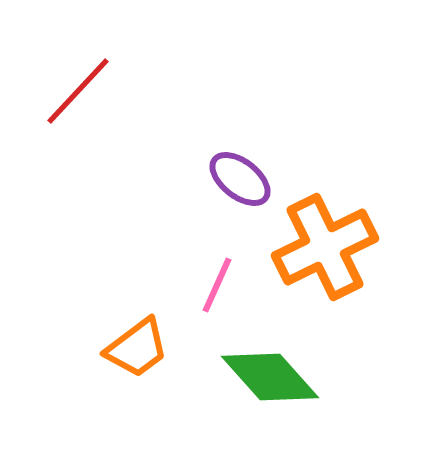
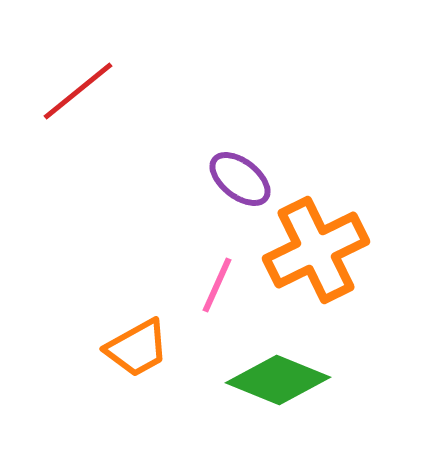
red line: rotated 8 degrees clockwise
orange cross: moved 9 px left, 3 px down
orange trapezoid: rotated 8 degrees clockwise
green diamond: moved 8 px right, 3 px down; rotated 26 degrees counterclockwise
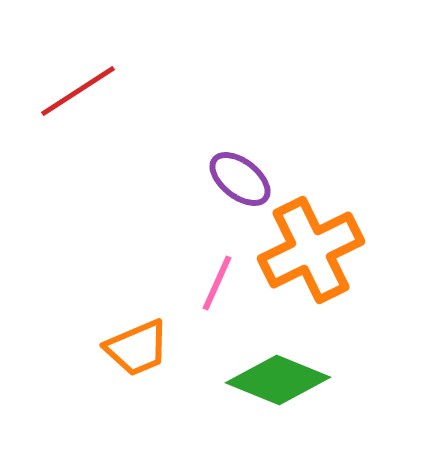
red line: rotated 6 degrees clockwise
orange cross: moved 5 px left
pink line: moved 2 px up
orange trapezoid: rotated 6 degrees clockwise
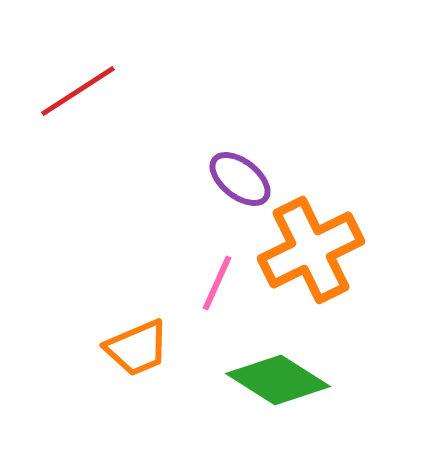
green diamond: rotated 10 degrees clockwise
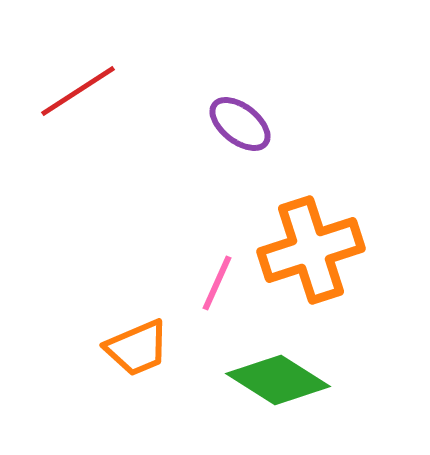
purple ellipse: moved 55 px up
orange cross: rotated 8 degrees clockwise
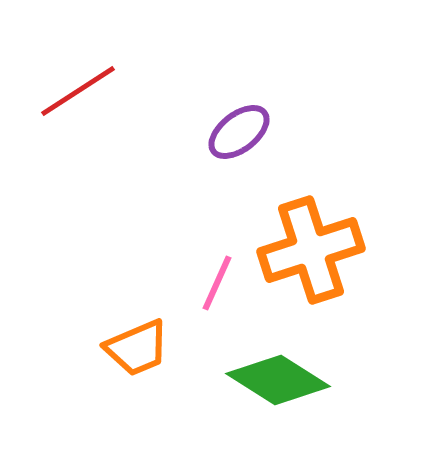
purple ellipse: moved 1 px left, 8 px down; rotated 76 degrees counterclockwise
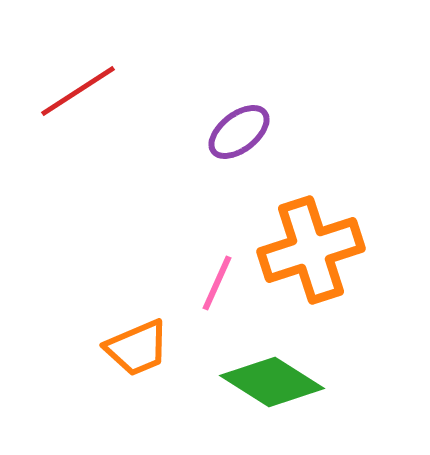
green diamond: moved 6 px left, 2 px down
